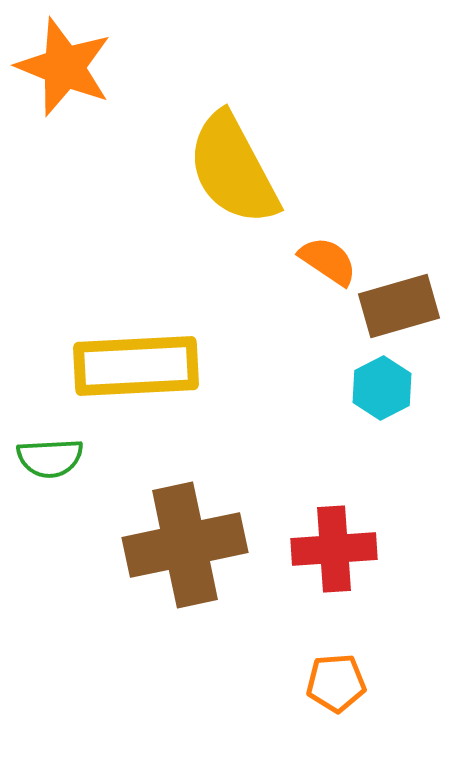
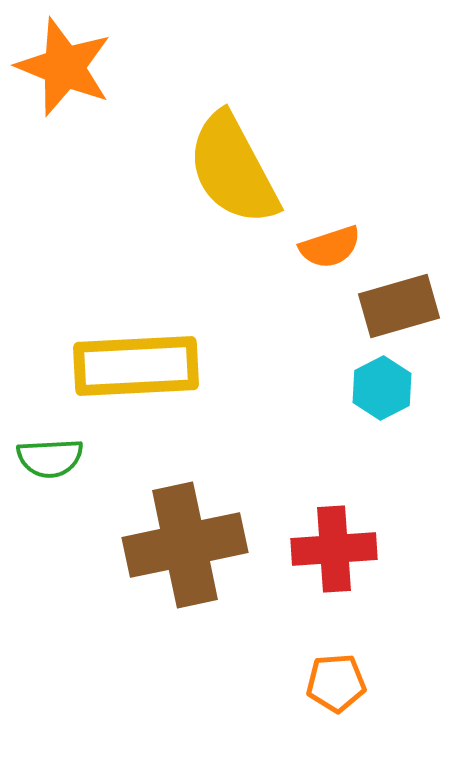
orange semicircle: moved 2 px right, 14 px up; rotated 128 degrees clockwise
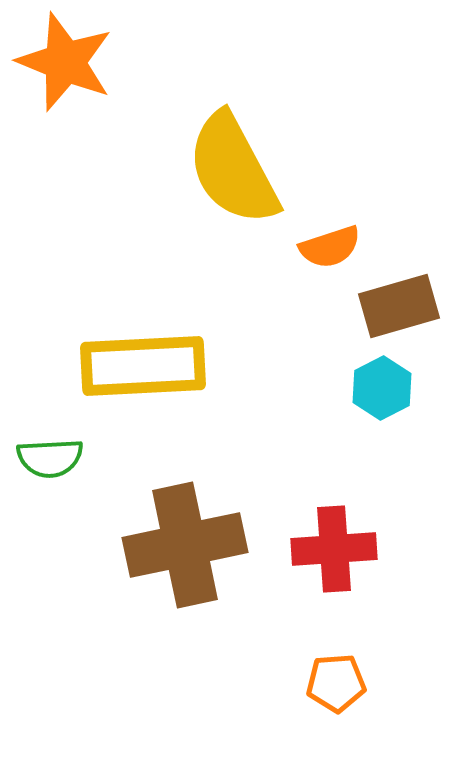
orange star: moved 1 px right, 5 px up
yellow rectangle: moved 7 px right
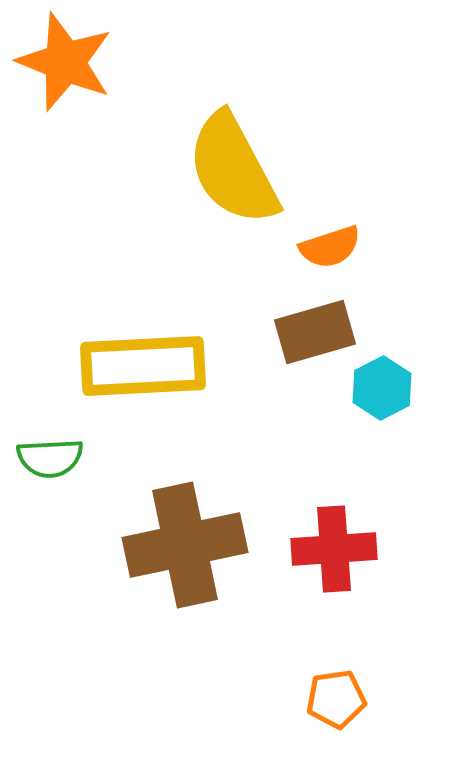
brown rectangle: moved 84 px left, 26 px down
orange pentagon: moved 16 px down; rotated 4 degrees counterclockwise
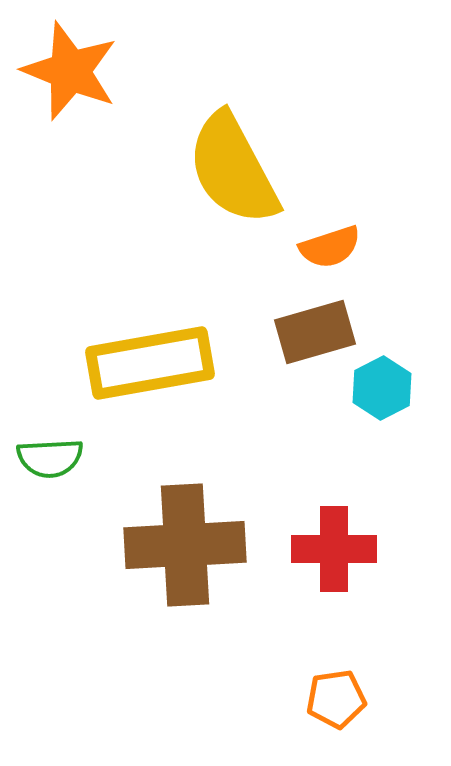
orange star: moved 5 px right, 9 px down
yellow rectangle: moved 7 px right, 3 px up; rotated 7 degrees counterclockwise
brown cross: rotated 9 degrees clockwise
red cross: rotated 4 degrees clockwise
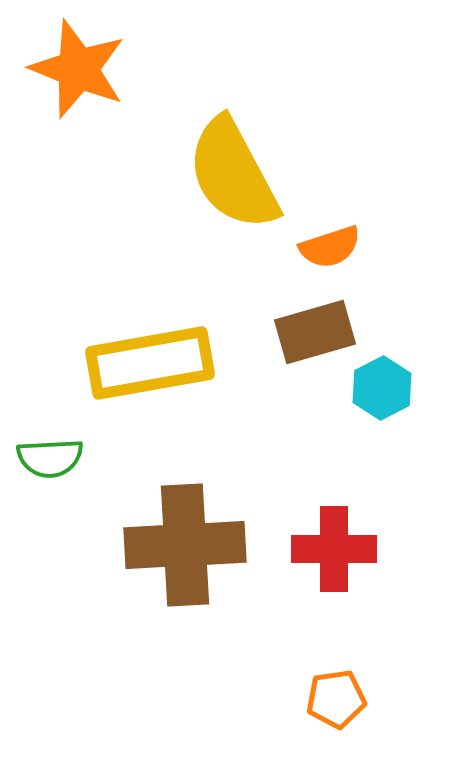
orange star: moved 8 px right, 2 px up
yellow semicircle: moved 5 px down
